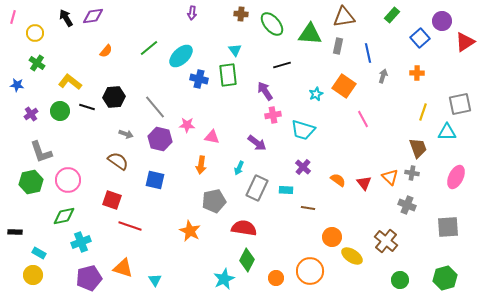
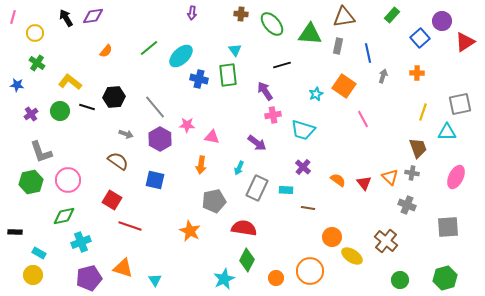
purple hexagon at (160, 139): rotated 15 degrees clockwise
red square at (112, 200): rotated 12 degrees clockwise
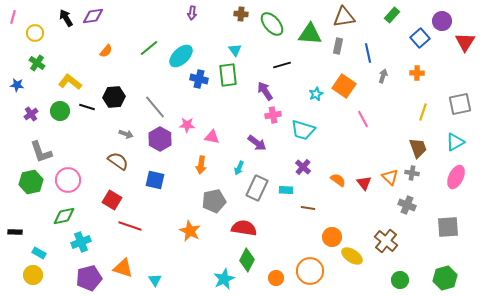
red triangle at (465, 42): rotated 25 degrees counterclockwise
cyan triangle at (447, 132): moved 8 px right, 10 px down; rotated 30 degrees counterclockwise
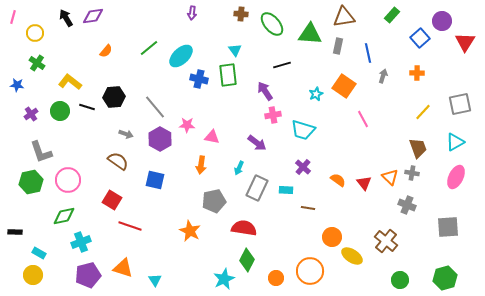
yellow line at (423, 112): rotated 24 degrees clockwise
purple pentagon at (89, 278): moved 1 px left, 3 px up
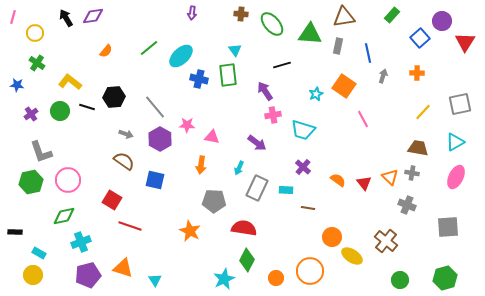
brown trapezoid at (418, 148): rotated 60 degrees counterclockwise
brown semicircle at (118, 161): moved 6 px right
gray pentagon at (214, 201): rotated 15 degrees clockwise
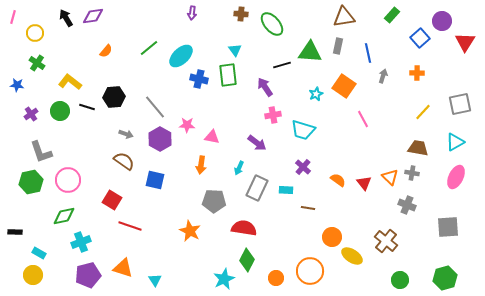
green triangle at (310, 34): moved 18 px down
purple arrow at (265, 91): moved 4 px up
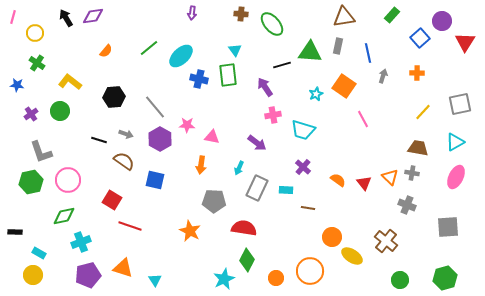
black line at (87, 107): moved 12 px right, 33 px down
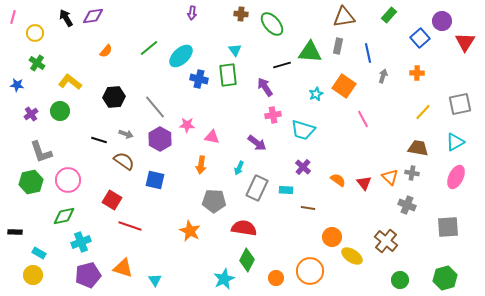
green rectangle at (392, 15): moved 3 px left
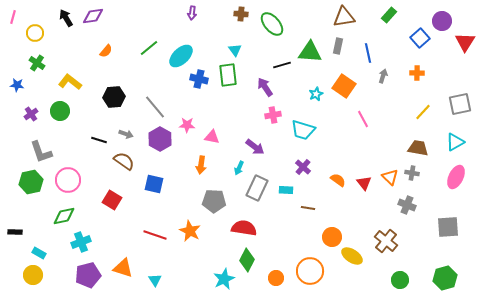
purple arrow at (257, 143): moved 2 px left, 4 px down
blue square at (155, 180): moved 1 px left, 4 px down
red line at (130, 226): moved 25 px right, 9 px down
